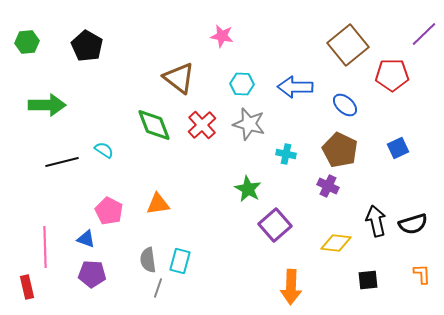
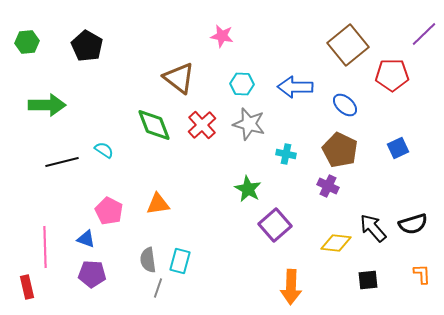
black arrow: moved 3 px left, 7 px down; rotated 28 degrees counterclockwise
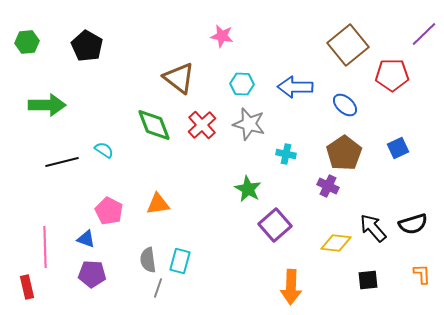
brown pentagon: moved 4 px right, 3 px down; rotated 12 degrees clockwise
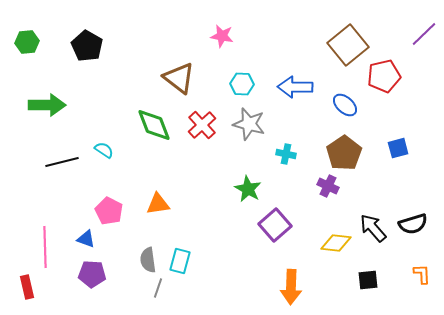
red pentagon: moved 8 px left, 1 px down; rotated 12 degrees counterclockwise
blue square: rotated 10 degrees clockwise
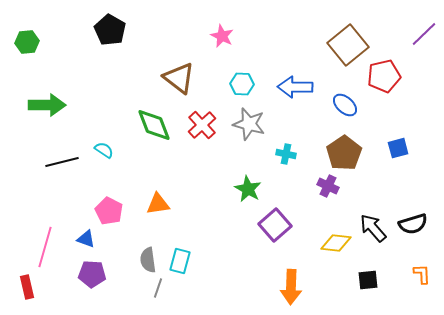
pink star: rotated 15 degrees clockwise
black pentagon: moved 23 px right, 16 px up
pink line: rotated 18 degrees clockwise
